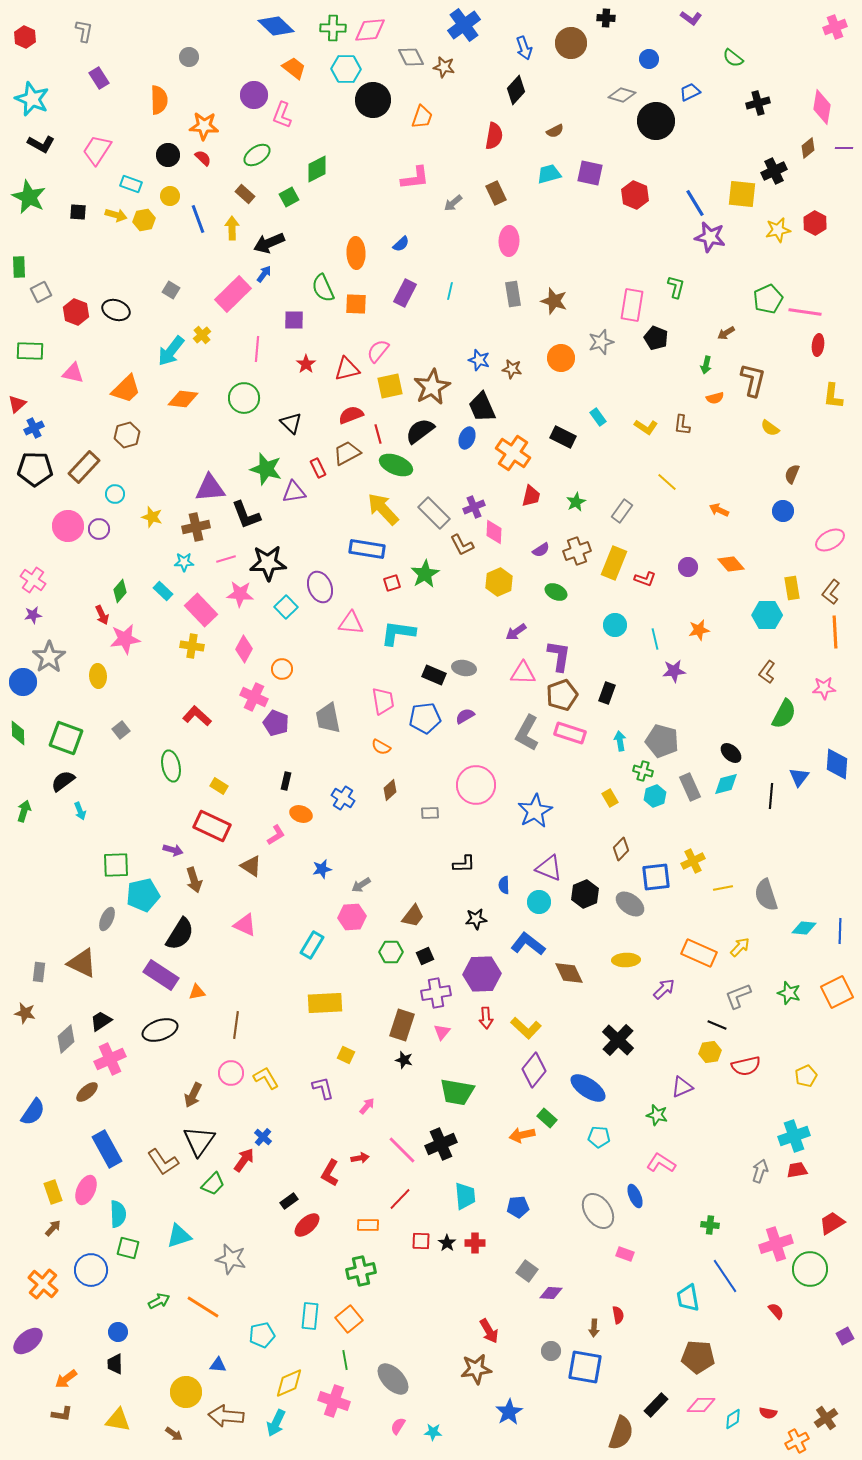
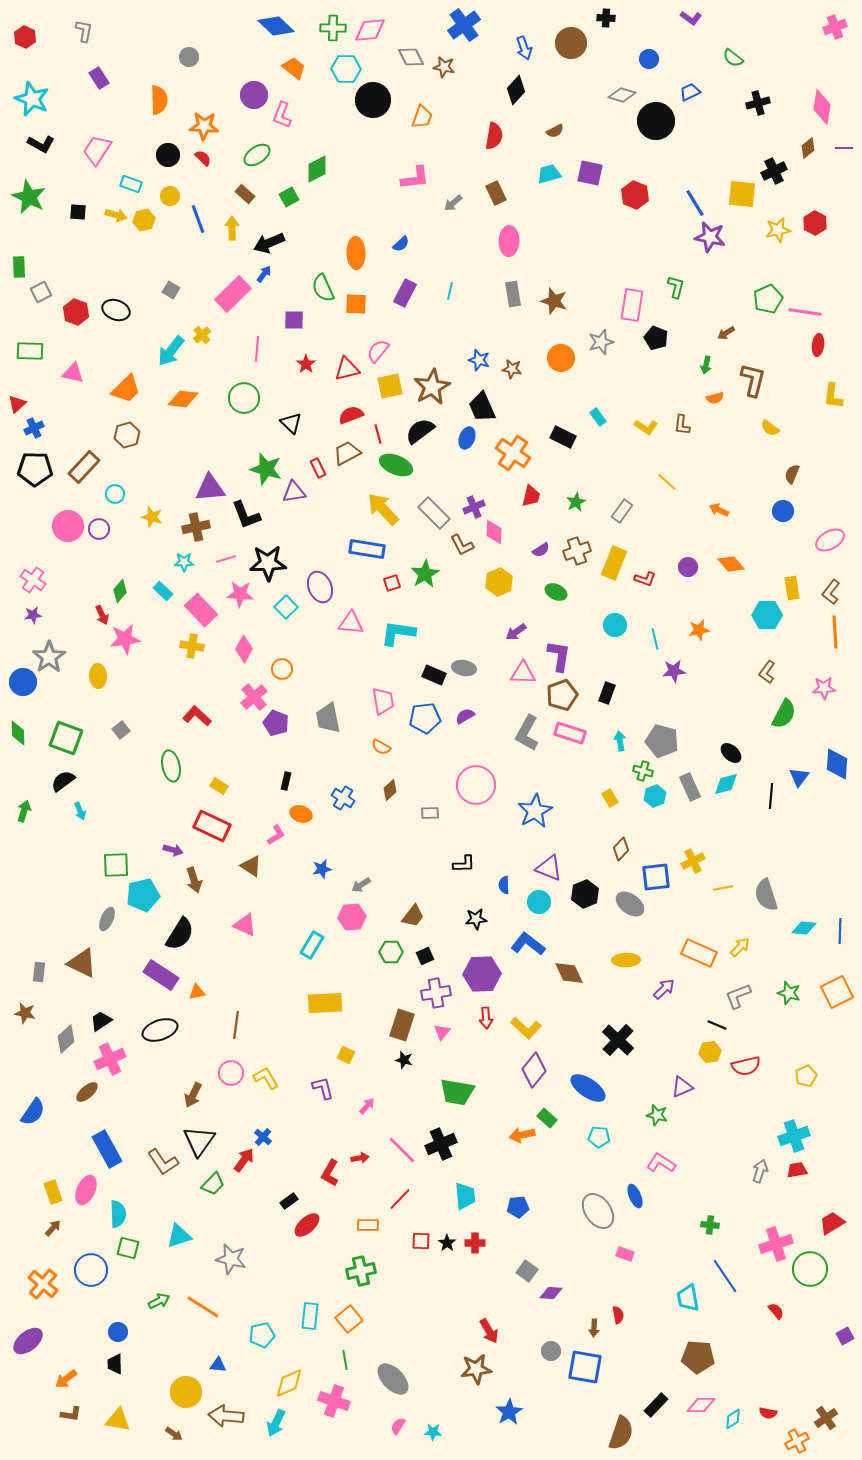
pink cross at (254, 697): rotated 24 degrees clockwise
brown L-shape at (62, 1414): moved 9 px right
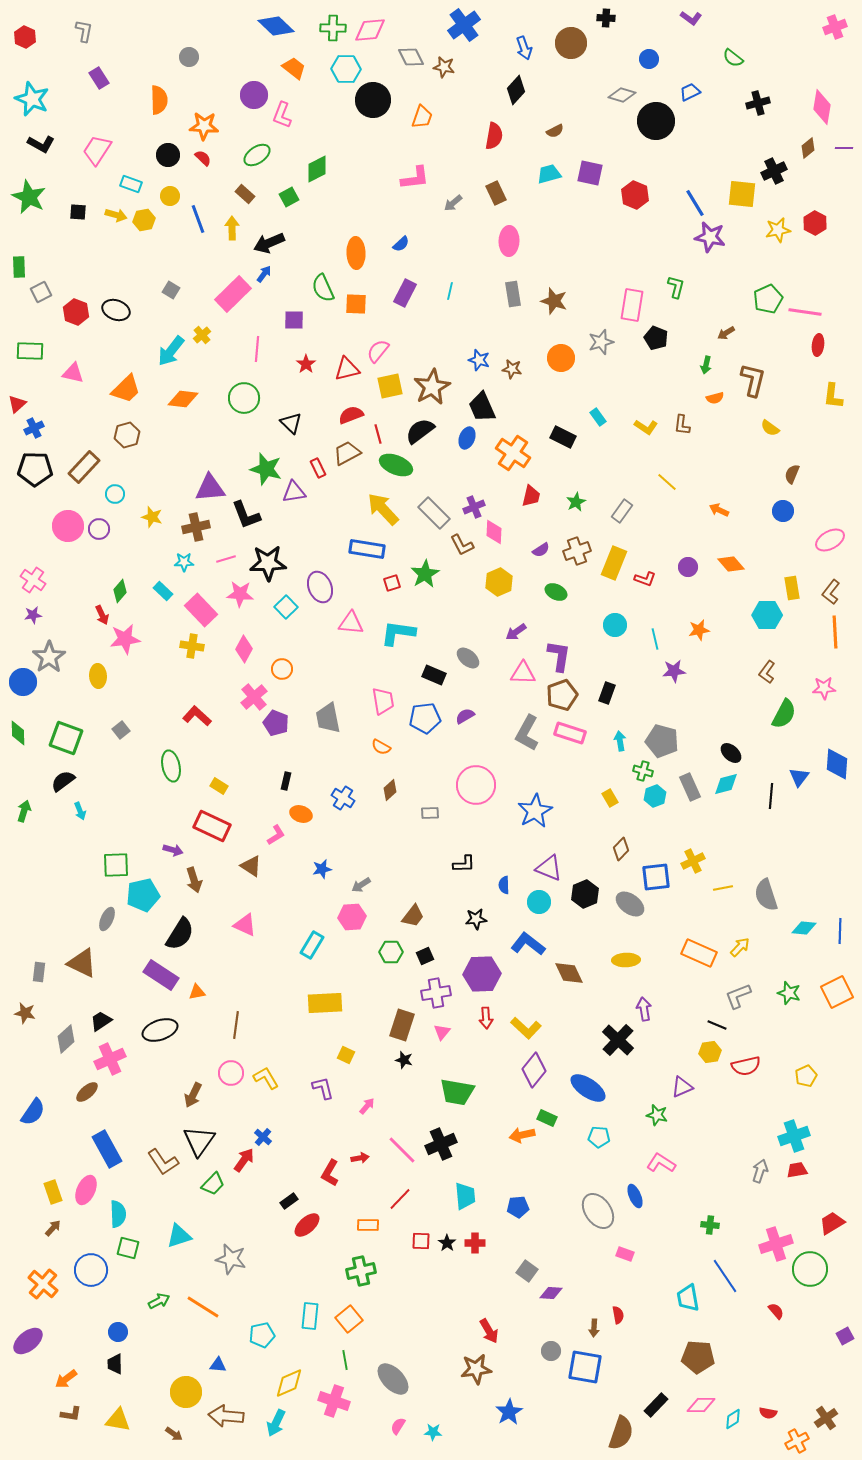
gray ellipse at (464, 668): moved 4 px right, 10 px up; rotated 30 degrees clockwise
purple arrow at (664, 989): moved 20 px left, 20 px down; rotated 55 degrees counterclockwise
green rectangle at (547, 1118): rotated 18 degrees counterclockwise
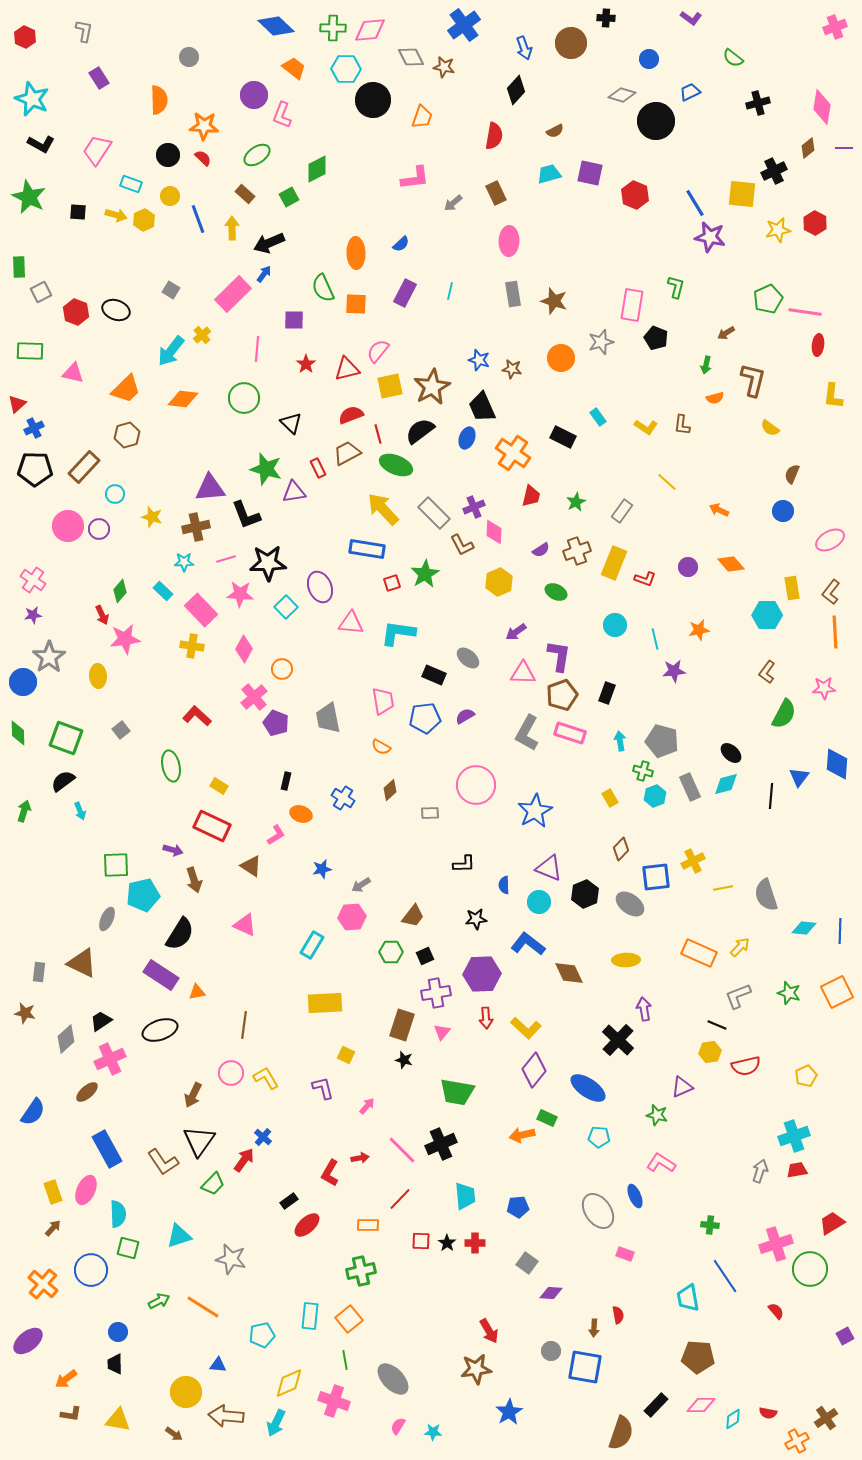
yellow hexagon at (144, 220): rotated 15 degrees counterclockwise
brown line at (236, 1025): moved 8 px right
gray square at (527, 1271): moved 8 px up
